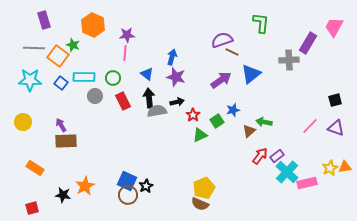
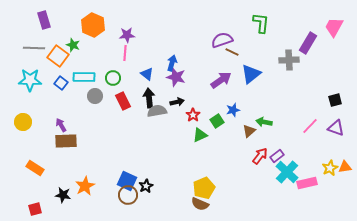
blue arrow at (172, 57): moved 6 px down
red square at (32, 208): moved 3 px right, 1 px down
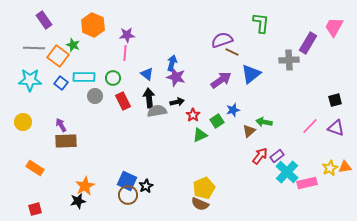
purple rectangle at (44, 20): rotated 18 degrees counterclockwise
black star at (63, 195): moved 15 px right, 6 px down; rotated 21 degrees counterclockwise
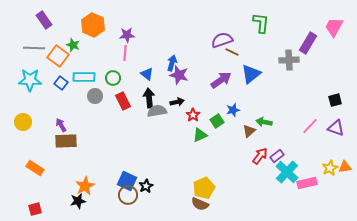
purple star at (176, 77): moved 3 px right, 2 px up
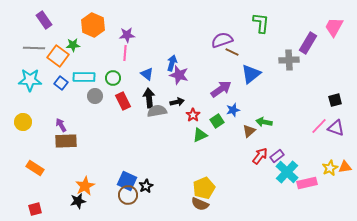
green star at (73, 45): rotated 24 degrees counterclockwise
purple arrow at (221, 80): moved 9 px down
pink line at (310, 126): moved 9 px right
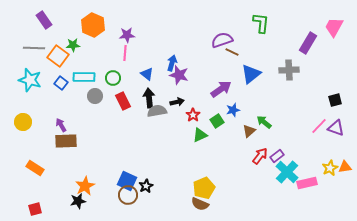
gray cross at (289, 60): moved 10 px down
cyan star at (30, 80): rotated 15 degrees clockwise
green arrow at (264, 122): rotated 28 degrees clockwise
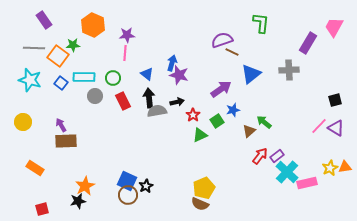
purple triangle at (336, 128): rotated 12 degrees clockwise
red square at (35, 209): moved 7 px right
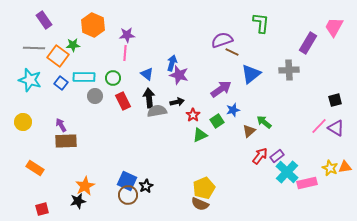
yellow star at (330, 168): rotated 21 degrees counterclockwise
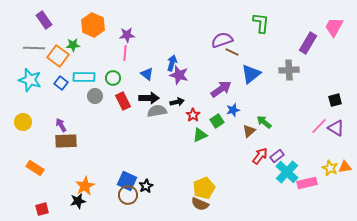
black arrow at (149, 98): rotated 96 degrees clockwise
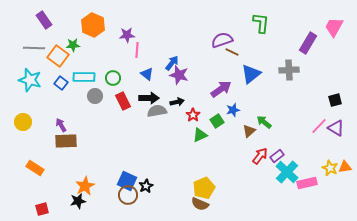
pink line at (125, 53): moved 12 px right, 3 px up
blue arrow at (172, 63): rotated 21 degrees clockwise
